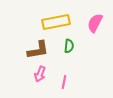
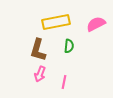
pink semicircle: moved 1 px right, 1 px down; rotated 36 degrees clockwise
brown L-shape: rotated 115 degrees clockwise
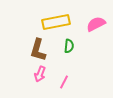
pink line: rotated 16 degrees clockwise
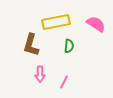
pink semicircle: rotated 60 degrees clockwise
brown L-shape: moved 7 px left, 5 px up
pink arrow: rotated 21 degrees counterclockwise
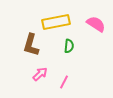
pink arrow: rotated 133 degrees counterclockwise
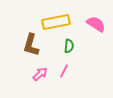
pink line: moved 11 px up
